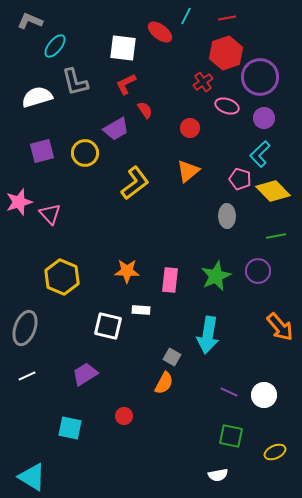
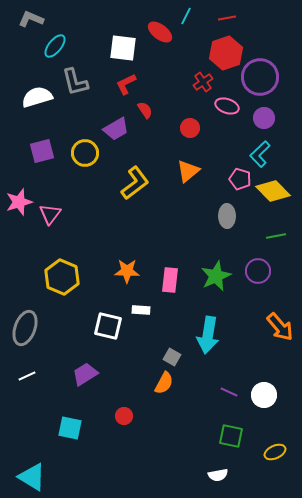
gray L-shape at (30, 21): moved 1 px right, 2 px up
pink triangle at (50, 214): rotated 20 degrees clockwise
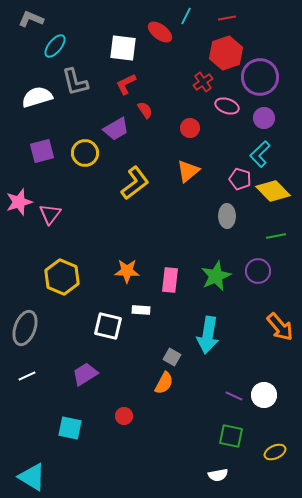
purple line at (229, 392): moved 5 px right, 4 px down
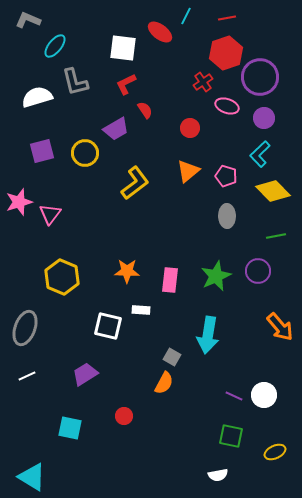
gray L-shape at (31, 19): moved 3 px left, 1 px down
pink pentagon at (240, 179): moved 14 px left, 3 px up
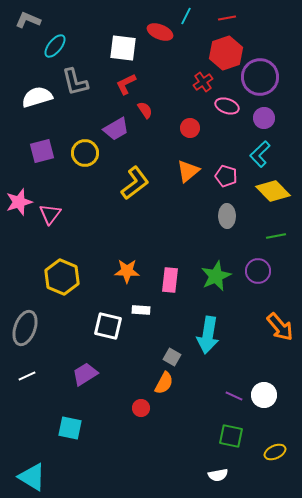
red ellipse at (160, 32): rotated 15 degrees counterclockwise
red circle at (124, 416): moved 17 px right, 8 px up
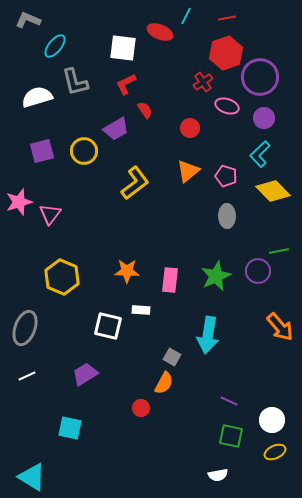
yellow circle at (85, 153): moved 1 px left, 2 px up
green line at (276, 236): moved 3 px right, 15 px down
white circle at (264, 395): moved 8 px right, 25 px down
purple line at (234, 396): moved 5 px left, 5 px down
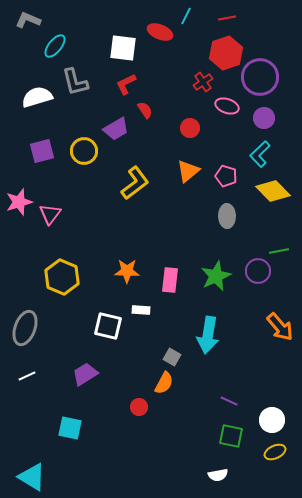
red circle at (141, 408): moved 2 px left, 1 px up
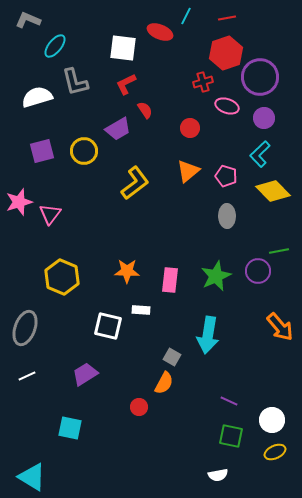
red cross at (203, 82): rotated 18 degrees clockwise
purple trapezoid at (116, 129): moved 2 px right
